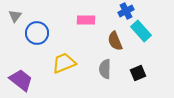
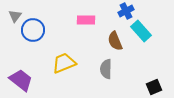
blue circle: moved 4 px left, 3 px up
gray semicircle: moved 1 px right
black square: moved 16 px right, 14 px down
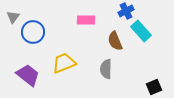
gray triangle: moved 2 px left, 1 px down
blue circle: moved 2 px down
purple trapezoid: moved 7 px right, 5 px up
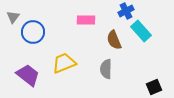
brown semicircle: moved 1 px left, 1 px up
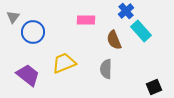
blue cross: rotated 14 degrees counterclockwise
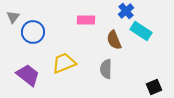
cyan rectangle: rotated 15 degrees counterclockwise
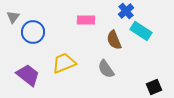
gray semicircle: rotated 36 degrees counterclockwise
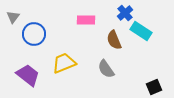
blue cross: moved 1 px left, 2 px down
blue circle: moved 1 px right, 2 px down
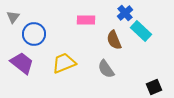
cyan rectangle: rotated 10 degrees clockwise
purple trapezoid: moved 6 px left, 12 px up
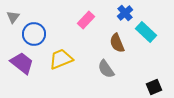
pink rectangle: rotated 48 degrees counterclockwise
cyan rectangle: moved 5 px right, 1 px down
brown semicircle: moved 3 px right, 3 px down
yellow trapezoid: moved 3 px left, 4 px up
